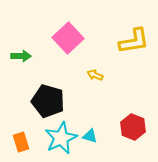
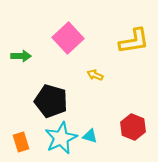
black pentagon: moved 3 px right
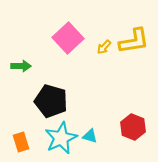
green arrow: moved 10 px down
yellow arrow: moved 9 px right, 28 px up; rotated 70 degrees counterclockwise
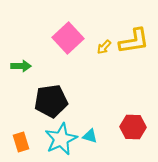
black pentagon: rotated 24 degrees counterclockwise
red hexagon: rotated 20 degrees counterclockwise
cyan star: moved 1 px down
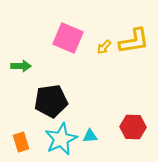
pink square: rotated 24 degrees counterclockwise
cyan triangle: rotated 21 degrees counterclockwise
